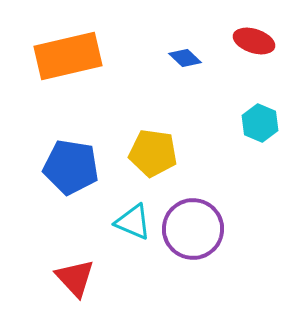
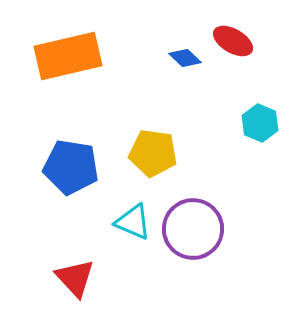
red ellipse: moved 21 px left; rotated 12 degrees clockwise
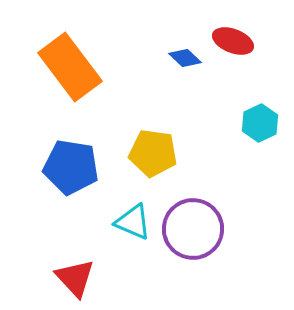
red ellipse: rotated 9 degrees counterclockwise
orange rectangle: moved 2 px right, 11 px down; rotated 66 degrees clockwise
cyan hexagon: rotated 12 degrees clockwise
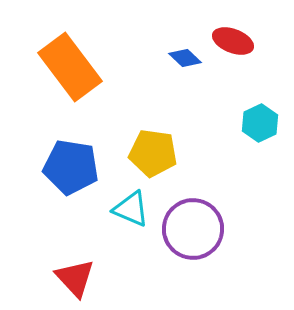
cyan triangle: moved 2 px left, 13 px up
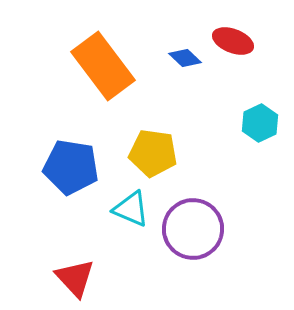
orange rectangle: moved 33 px right, 1 px up
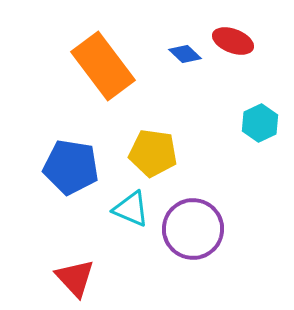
blue diamond: moved 4 px up
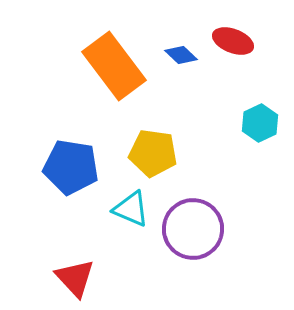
blue diamond: moved 4 px left, 1 px down
orange rectangle: moved 11 px right
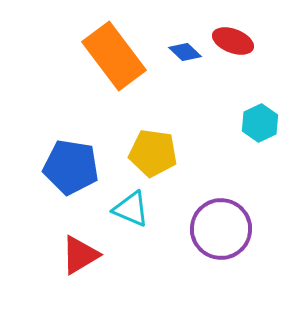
blue diamond: moved 4 px right, 3 px up
orange rectangle: moved 10 px up
purple circle: moved 28 px right
red triangle: moved 5 px right, 23 px up; rotated 42 degrees clockwise
